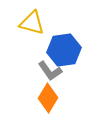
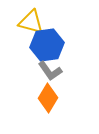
yellow triangle: moved 1 px left, 1 px up
blue hexagon: moved 17 px left, 5 px up
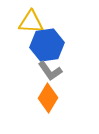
yellow triangle: rotated 12 degrees counterclockwise
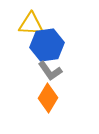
yellow triangle: moved 2 px down
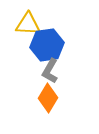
yellow triangle: moved 3 px left
gray L-shape: rotated 65 degrees clockwise
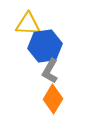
blue hexagon: moved 2 px left, 1 px down
orange diamond: moved 5 px right, 1 px down
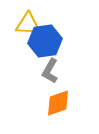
blue hexagon: moved 5 px up
orange diamond: moved 5 px right, 4 px down; rotated 40 degrees clockwise
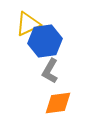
yellow triangle: rotated 28 degrees counterclockwise
orange diamond: rotated 12 degrees clockwise
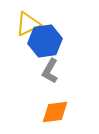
orange diamond: moved 3 px left, 9 px down
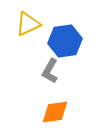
blue hexagon: moved 20 px right
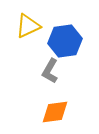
yellow triangle: moved 2 px down
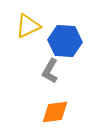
blue hexagon: rotated 12 degrees clockwise
